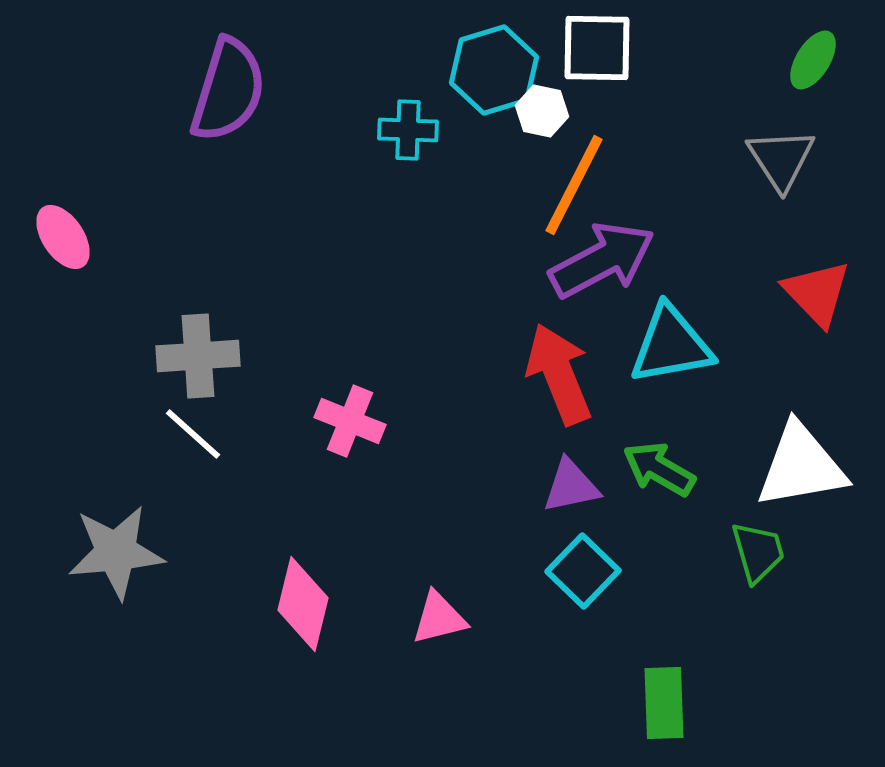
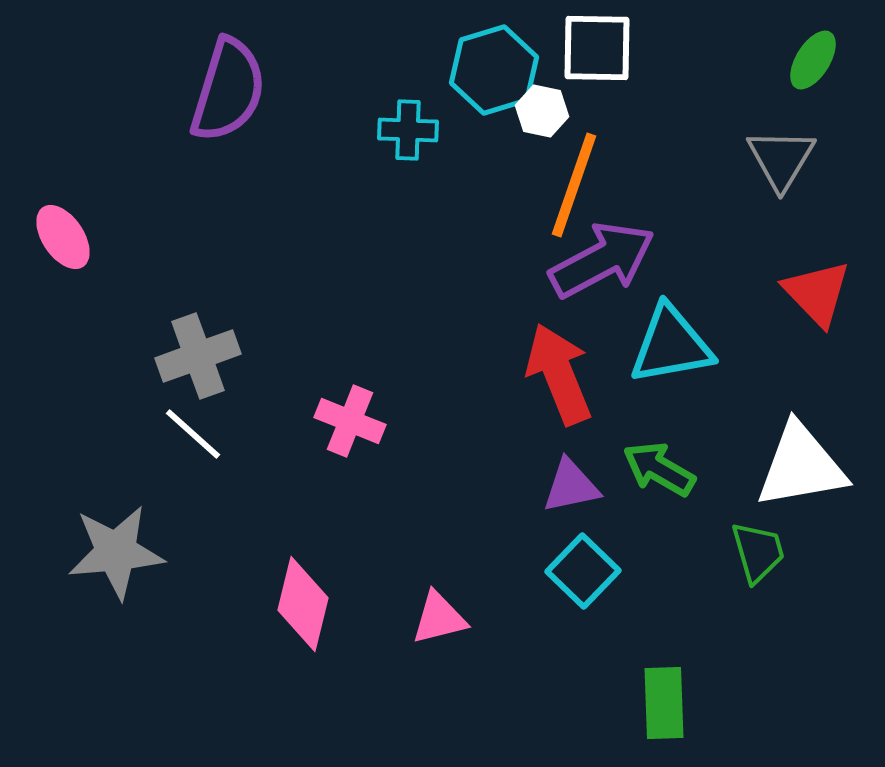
gray triangle: rotated 4 degrees clockwise
orange line: rotated 8 degrees counterclockwise
gray cross: rotated 16 degrees counterclockwise
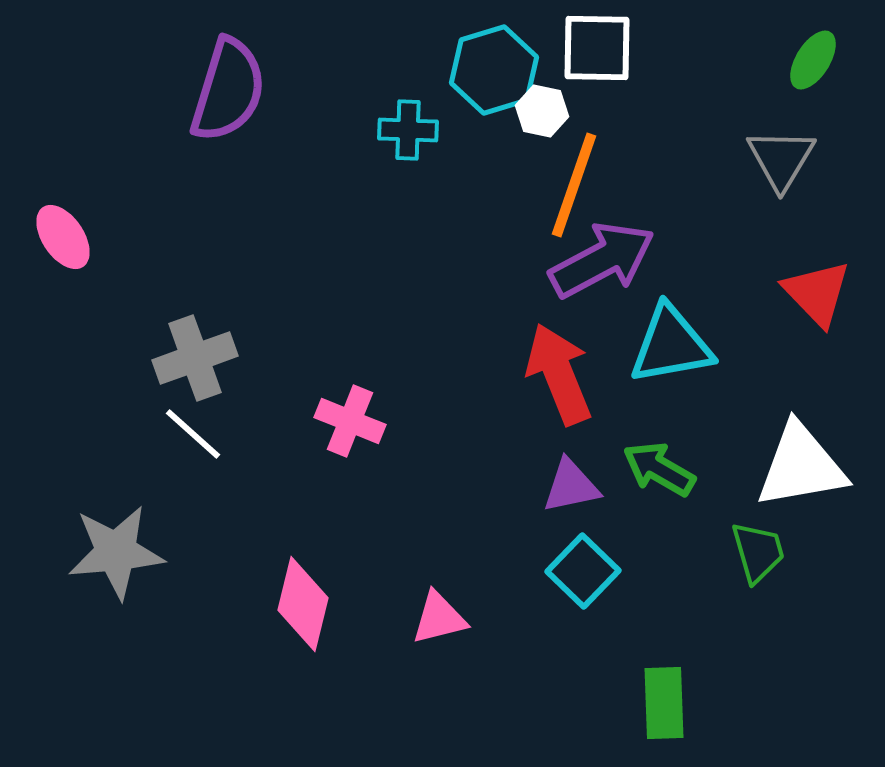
gray cross: moved 3 px left, 2 px down
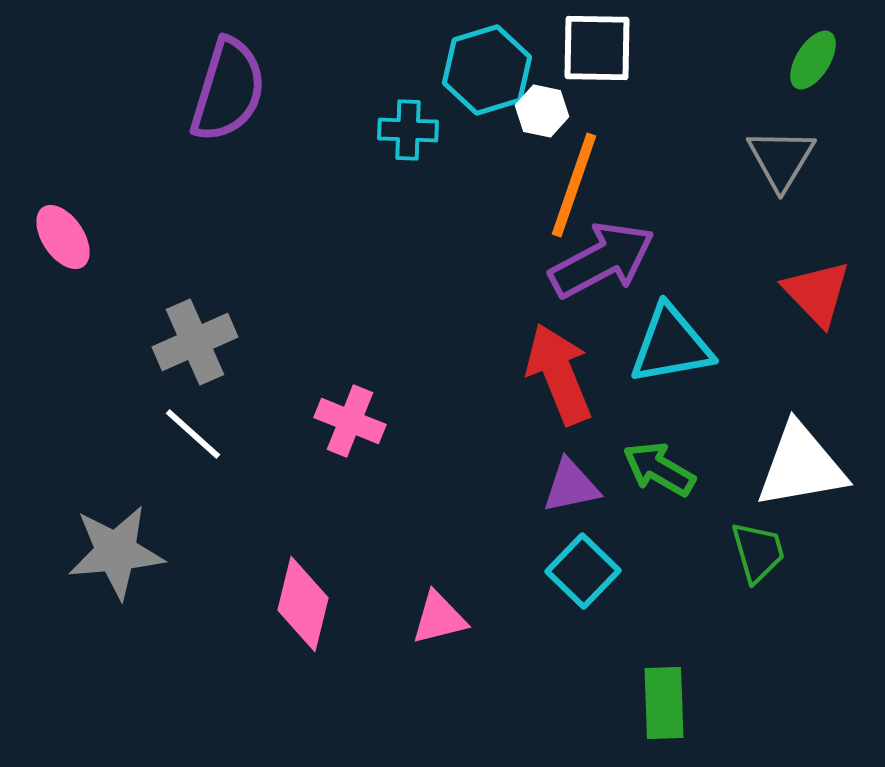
cyan hexagon: moved 7 px left
gray cross: moved 16 px up; rotated 4 degrees counterclockwise
